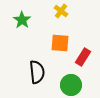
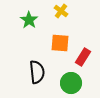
green star: moved 7 px right
green circle: moved 2 px up
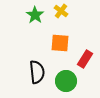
green star: moved 6 px right, 5 px up
red rectangle: moved 2 px right, 2 px down
green circle: moved 5 px left, 2 px up
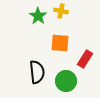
yellow cross: rotated 24 degrees counterclockwise
green star: moved 3 px right, 1 px down
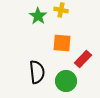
yellow cross: moved 1 px up
orange square: moved 2 px right
red rectangle: moved 2 px left; rotated 12 degrees clockwise
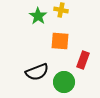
orange square: moved 2 px left, 2 px up
red rectangle: moved 1 px down; rotated 24 degrees counterclockwise
black semicircle: rotated 75 degrees clockwise
green circle: moved 2 px left, 1 px down
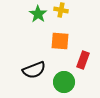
green star: moved 2 px up
black semicircle: moved 3 px left, 2 px up
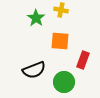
green star: moved 2 px left, 4 px down
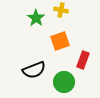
orange square: rotated 24 degrees counterclockwise
